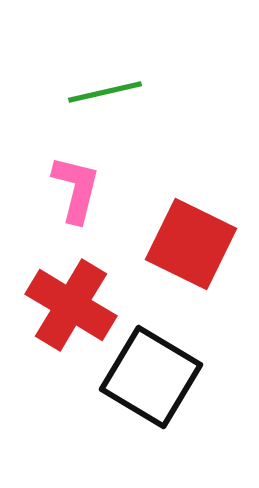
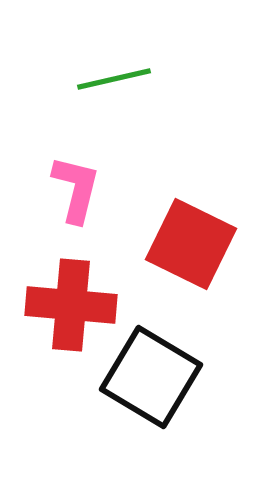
green line: moved 9 px right, 13 px up
red cross: rotated 26 degrees counterclockwise
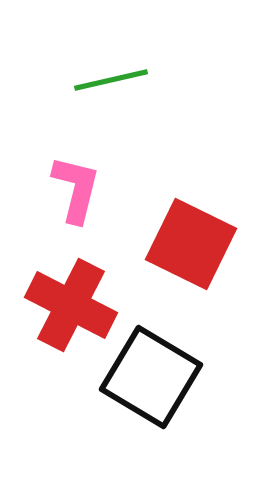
green line: moved 3 px left, 1 px down
red cross: rotated 22 degrees clockwise
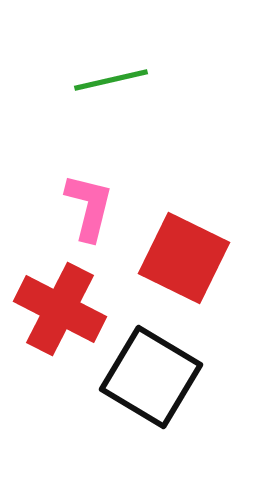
pink L-shape: moved 13 px right, 18 px down
red square: moved 7 px left, 14 px down
red cross: moved 11 px left, 4 px down
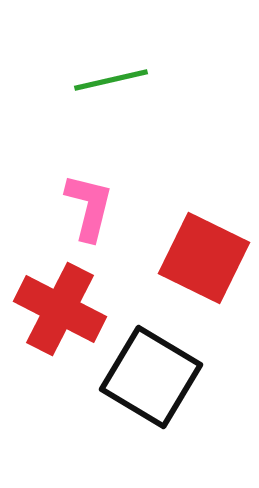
red square: moved 20 px right
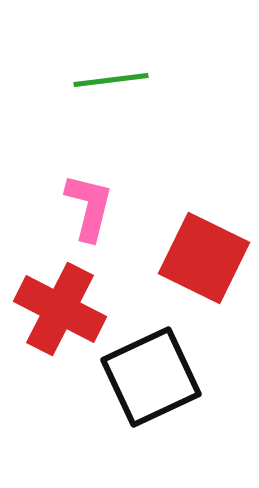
green line: rotated 6 degrees clockwise
black square: rotated 34 degrees clockwise
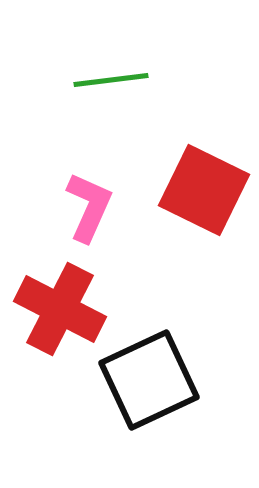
pink L-shape: rotated 10 degrees clockwise
red square: moved 68 px up
black square: moved 2 px left, 3 px down
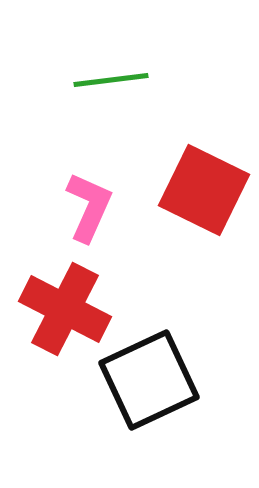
red cross: moved 5 px right
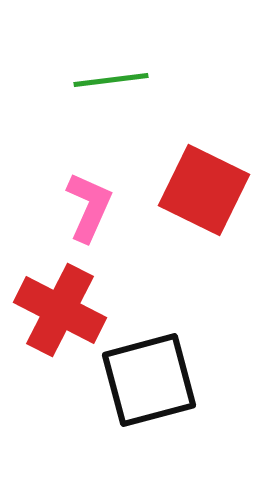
red cross: moved 5 px left, 1 px down
black square: rotated 10 degrees clockwise
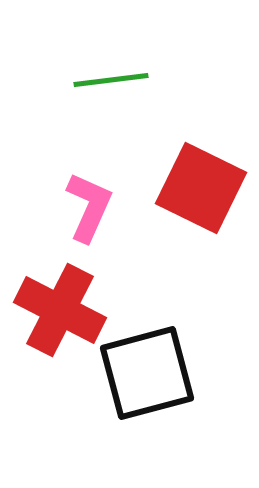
red square: moved 3 px left, 2 px up
black square: moved 2 px left, 7 px up
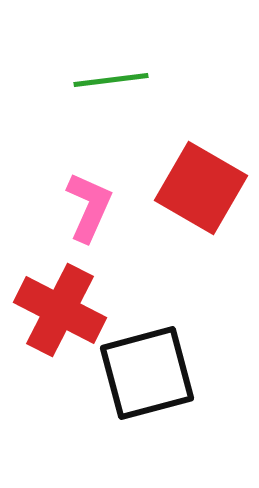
red square: rotated 4 degrees clockwise
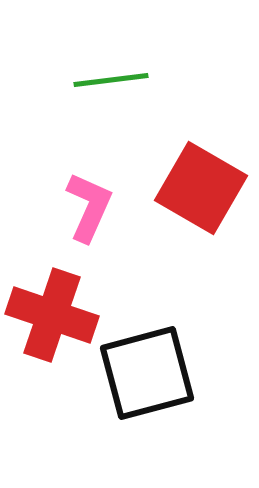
red cross: moved 8 px left, 5 px down; rotated 8 degrees counterclockwise
